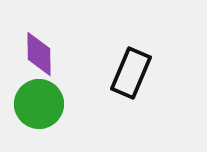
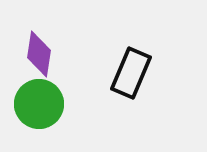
purple diamond: rotated 9 degrees clockwise
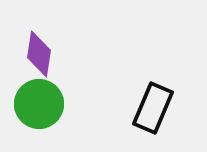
black rectangle: moved 22 px right, 35 px down
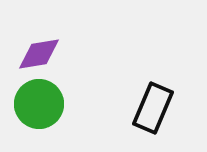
purple diamond: rotated 72 degrees clockwise
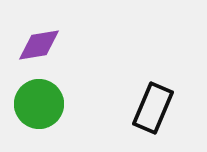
purple diamond: moved 9 px up
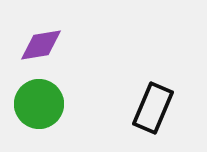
purple diamond: moved 2 px right
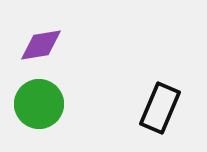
black rectangle: moved 7 px right
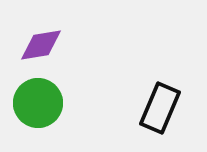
green circle: moved 1 px left, 1 px up
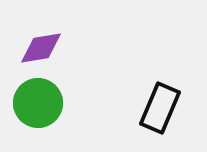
purple diamond: moved 3 px down
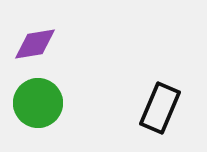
purple diamond: moved 6 px left, 4 px up
